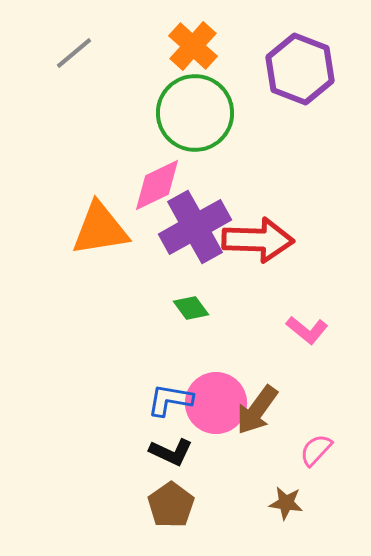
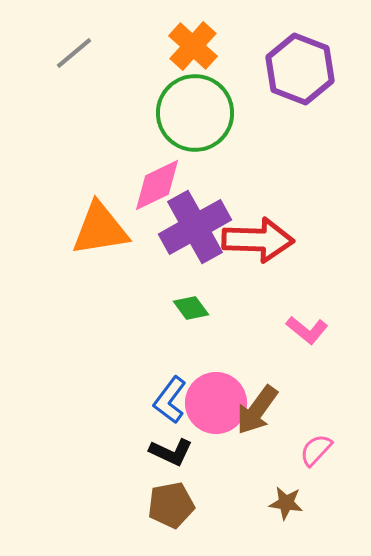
blue L-shape: rotated 63 degrees counterclockwise
brown pentagon: rotated 24 degrees clockwise
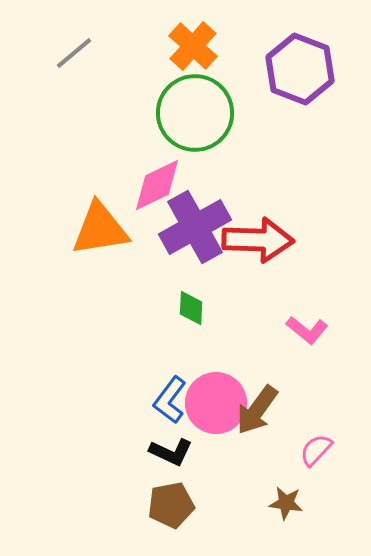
green diamond: rotated 39 degrees clockwise
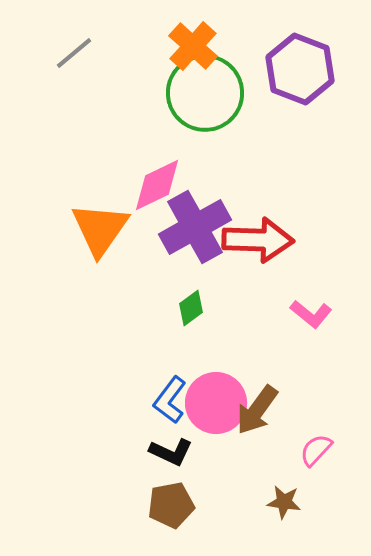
green circle: moved 10 px right, 20 px up
orange triangle: rotated 46 degrees counterclockwise
green diamond: rotated 51 degrees clockwise
pink L-shape: moved 4 px right, 16 px up
brown star: moved 2 px left, 1 px up
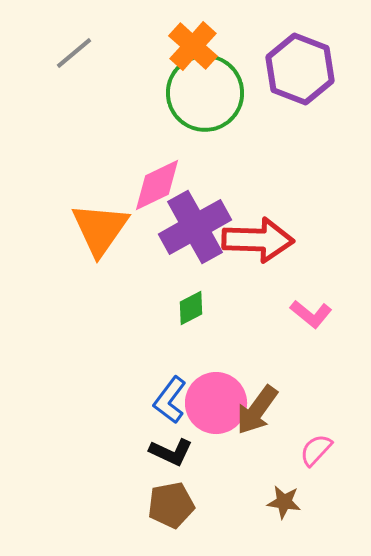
green diamond: rotated 9 degrees clockwise
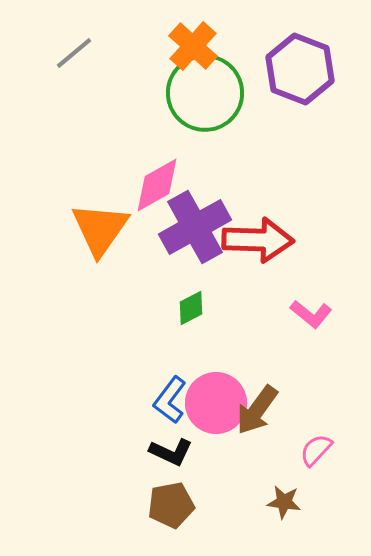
pink diamond: rotated 4 degrees counterclockwise
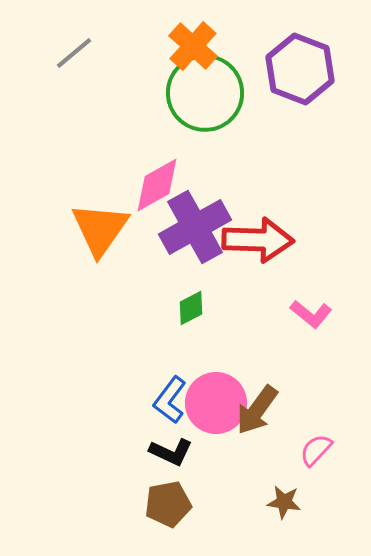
brown pentagon: moved 3 px left, 1 px up
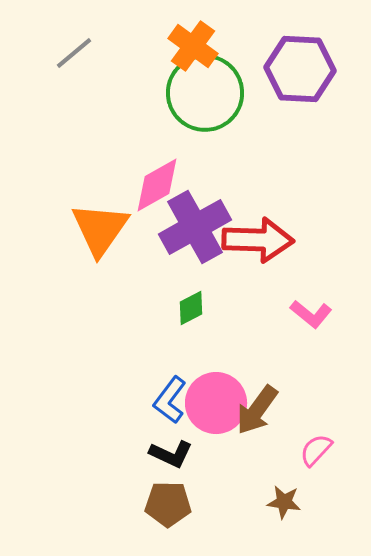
orange cross: rotated 6 degrees counterclockwise
purple hexagon: rotated 18 degrees counterclockwise
black L-shape: moved 2 px down
brown pentagon: rotated 12 degrees clockwise
